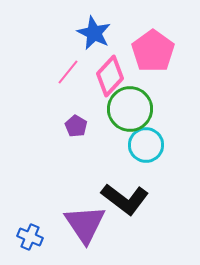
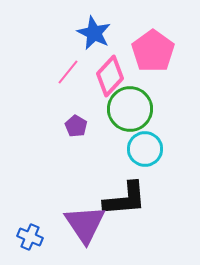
cyan circle: moved 1 px left, 4 px down
black L-shape: rotated 42 degrees counterclockwise
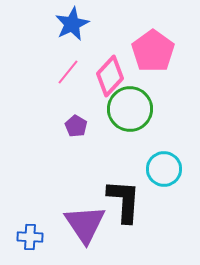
blue star: moved 22 px left, 9 px up; rotated 20 degrees clockwise
cyan circle: moved 19 px right, 20 px down
black L-shape: moved 1 px left, 2 px down; rotated 81 degrees counterclockwise
blue cross: rotated 20 degrees counterclockwise
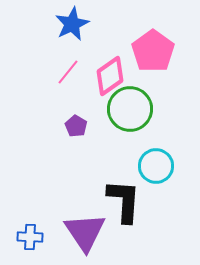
pink diamond: rotated 12 degrees clockwise
cyan circle: moved 8 px left, 3 px up
purple triangle: moved 8 px down
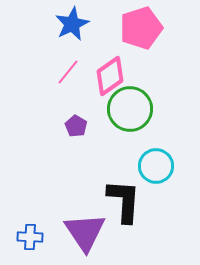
pink pentagon: moved 12 px left, 23 px up; rotated 18 degrees clockwise
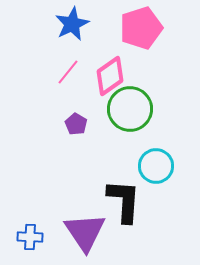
purple pentagon: moved 2 px up
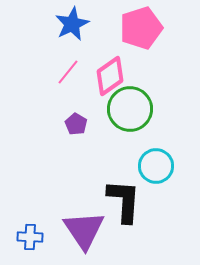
purple triangle: moved 1 px left, 2 px up
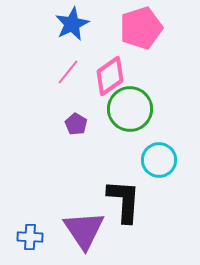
cyan circle: moved 3 px right, 6 px up
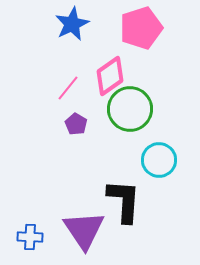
pink line: moved 16 px down
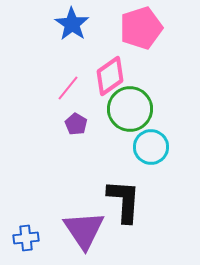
blue star: rotated 12 degrees counterclockwise
cyan circle: moved 8 px left, 13 px up
blue cross: moved 4 px left, 1 px down; rotated 10 degrees counterclockwise
